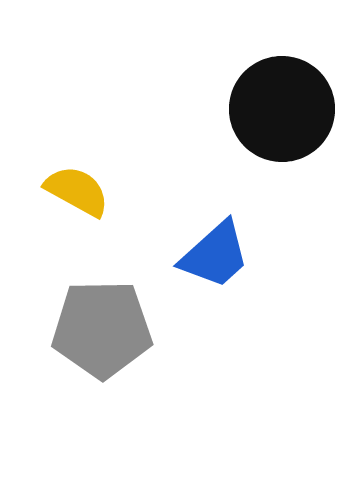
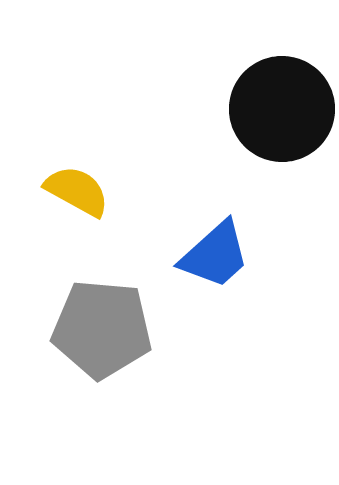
gray pentagon: rotated 6 degrees clockwise
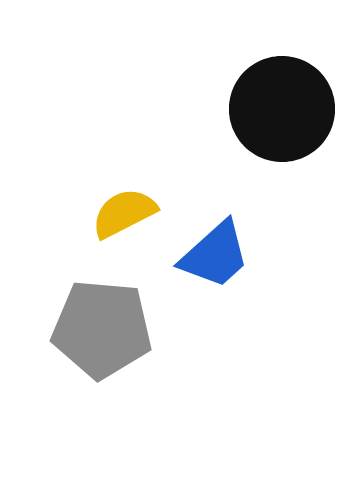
yellow semicircle: moved 47 px right, 22 px down; rotated 56 degrees counterclockwise
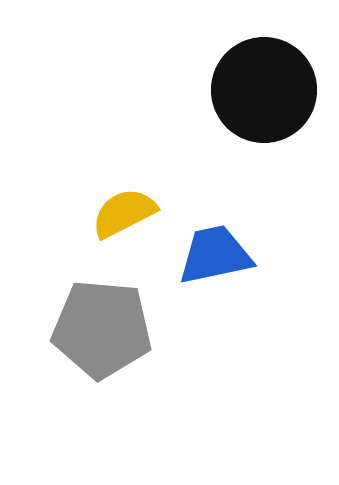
black circle: moved 18 px left, 19 px up
blue trapezoid: rotated 150 degrees counterclockwise
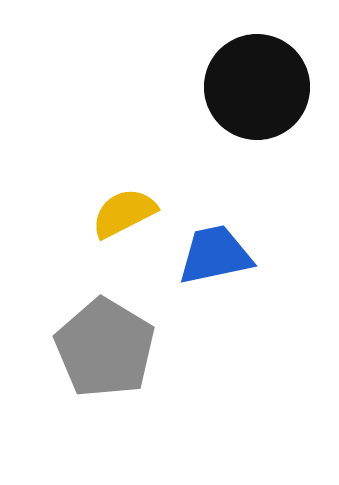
black circle: moved 7 px left, 3 px up
gray pentagon: moved 3 px right, 19 px down; rotated 26 degrees clockwise
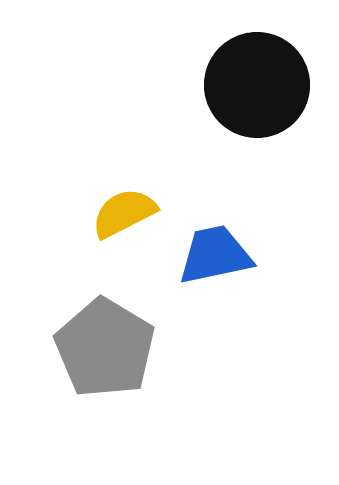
black circle: moved 2 px up
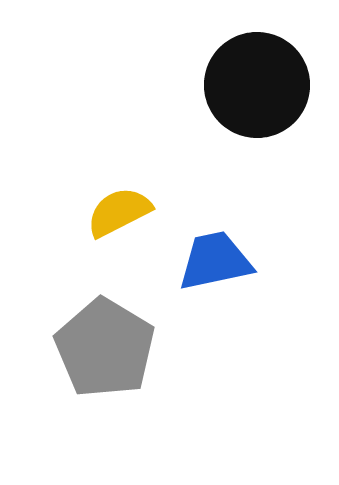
yellow semicircle: moved 5 px left, 1 px up
blue trapezoid: moved 6 px down
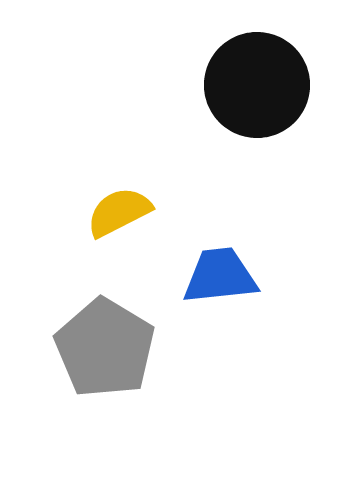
blue trapezoid: moved 5 px right, 15 px down; rotated 6 degrees clockwise
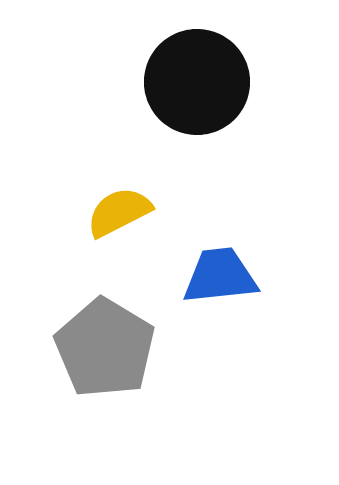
black circle: moved 60 px left, 3 px up
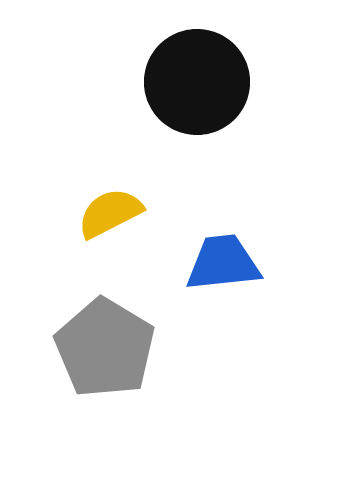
yellow semicircle: moved 9 px left, 1 px down
blue trapezoid: moved 3 px right, 13 px up
